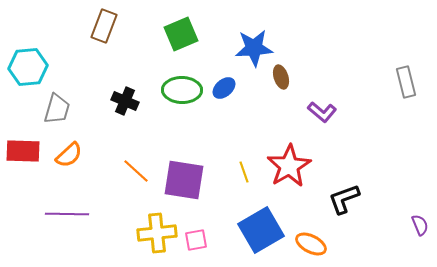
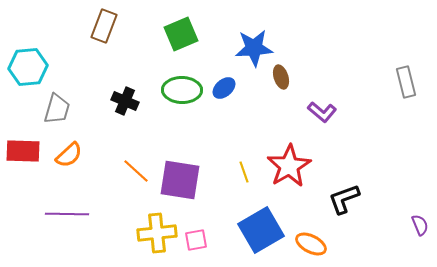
purple square: moved 4 px left
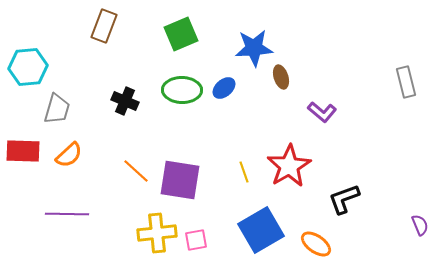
orange ellipse: moved 5 px right; rotated 8 degrees clockwise
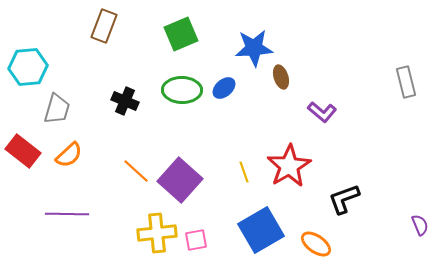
red rectangle: rotated 36 degrees clockwise
purple square: rotated 33 degrees clockwise
